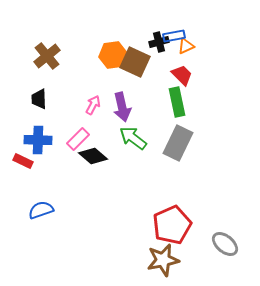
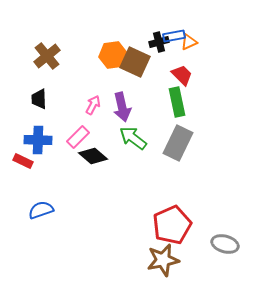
orange triangle: moved 3 px right, 4 px up
pink rectangle: moved 2 px up
gray ellipse: rotated 24 degrees counterclockwise
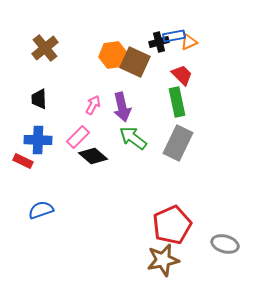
brown cross: moved 2 px left, 8 px up
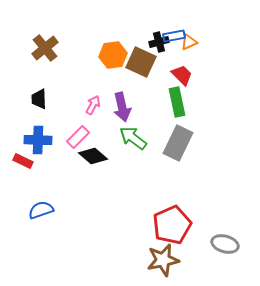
brown square: moved 6 px right
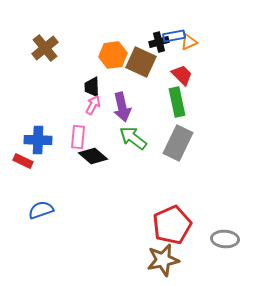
black trapezoid: moved 53 px right, 12 px up
pink rectangle: rotated 40 degrees counterclockwise
gray ellipse: moved 5 px up; rotated 12 degrees counterclockwise
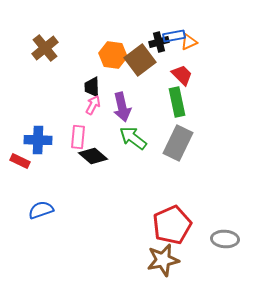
orange hexagon: rotated 16 degrees clockwise
brown square: moved 1 px left, 2 px up; rotated 28 degrees clockwise
red rectangle: moved 3 px left
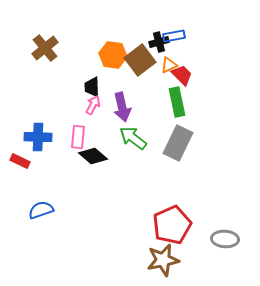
orange triangle: moved 20 px left, 23 px down
blue cross: moved 3 px up
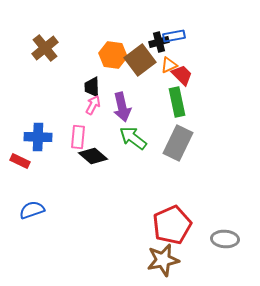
blue semicircle: moved 9 px left
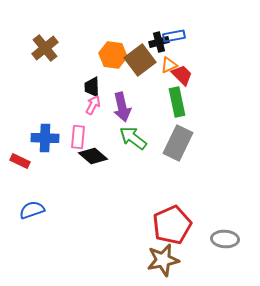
blue cross: moved 7 px right, 1 px down
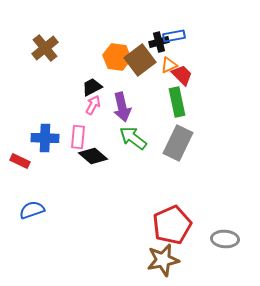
orange hexagon: moved 4 px right, 2 px down
black trapezoid: rotated 65 degrees clockwise
